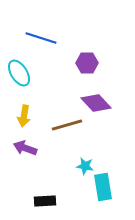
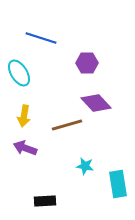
cyan rectangle: moved 15 px right, 3 px up
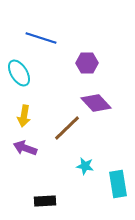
brown line: moved 3 px down; rotated 28 degrees counterclockwise
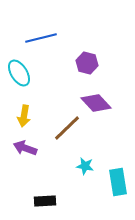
blue line: rotated 32 degrees counterclockwise
purple hexagon: rotated 15 degrees clockwise
cyan rectangle: moved 2 px up
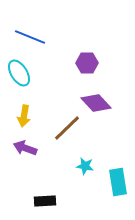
blue line: moved 11 px left, 1 px up; rotated 36 degrees clockwise
purple hexagon: rotated 15 degrees counterclockwise
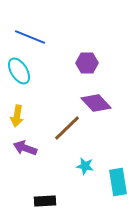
cyan ellipse: moved 2 px up
yellow arrow: moved 7 px left
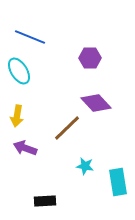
purple hexagon: moved 3 px right, 5 px up
